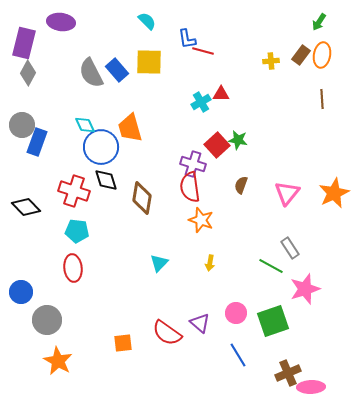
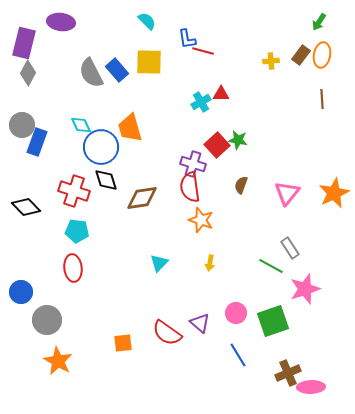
cyan diamond at (85, 125): moved 4 px left
brown diamond at (142, 198): rotated 72 degrees clockwise
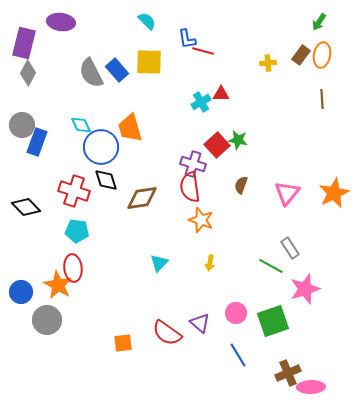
yellow cross at (271, 61): moved 3 px left, 2 px down
orange star at (58, 361): moved 76 px up
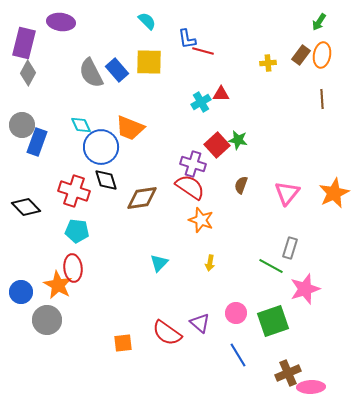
orange trapezoid at (130, 128): rotated 52 degrees counterclockwise
red semicircle at (190, 187): rotated 132 degrees clockwise
gray rectangle at (290, 248): rotated 50 degrees clockwise
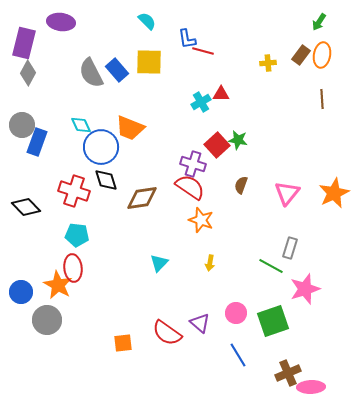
cyan pentagon at (77, 231): moved 4 px down
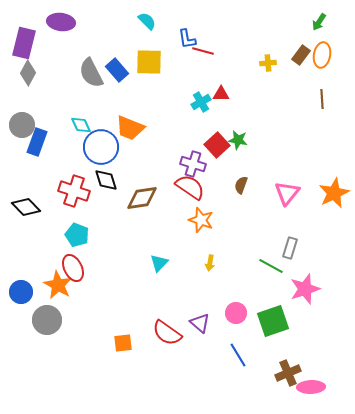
cyan pentagon at (77, 235): rotated 15 degrees clockwise
red ellipse at (73, 268): rotated 20 degrees counterclockwise
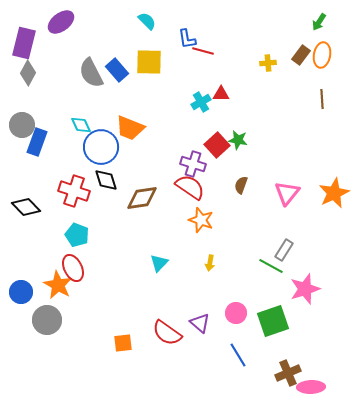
purple ellipse at (61, 22): rotated 44 degrees counterclockwise
gray rectangle at (290, 248): moved 6 px left, 2 px down; rotated 15 degrees clockwise
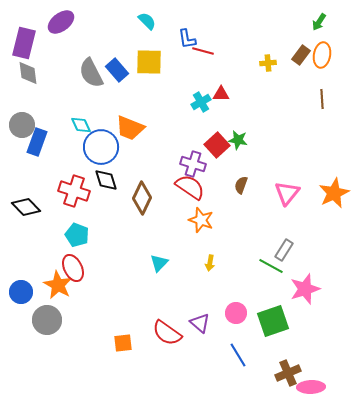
gray diamond at (28, 73): rotated 35 degrees counterclockwise
brown diamond at (142, 198): rotated 56 degrees counterclockwise
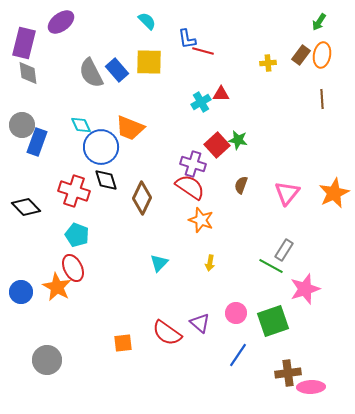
orange star at (58, 285): moved 1 px left, 2 px down
gray circle at (47, 320): moved 40 px down
blue line at (238, 355): rotated 65 degrees clockwise
brown cross at (288, 373): rotated 15 degrees clockwise
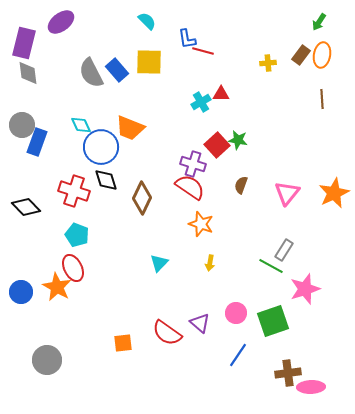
orange star at (201, 220): moved 4 px down
